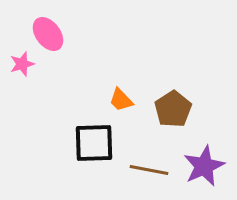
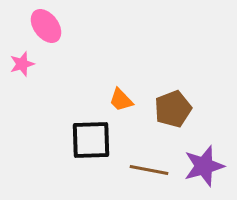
pink ellipse: moved 2 px left, 8 px up
brown pentagon: rotated 12 degrees clockwise
black square: moved 3 px left, 3 px up
purple star: rotated 9 degrees clockwise
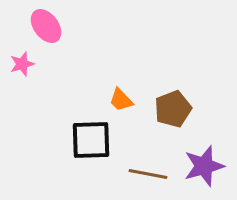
brown line: moved 1 px left, 4 px down
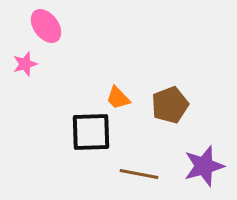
pink star: moved 3 px right
orange trapezoid: moved 3 px left, 2 px up
brown pentagon: moved 3 px left, 4 px up
black square: moved 8 px up
brown line: moved 9 px left
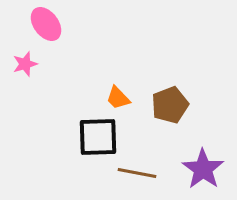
pink ellipse: moved 2 px up
black square: moved 7 px right, 5 px down
purple star: moved 1 px left, 3 px down; rotated 21 degrees counterclockwise
brown line: moved 2 px left, 1 px up
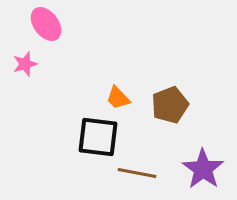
black square: rotated 9 degrees clockwise
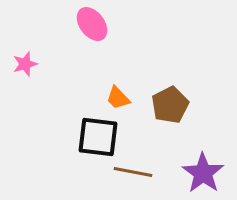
pink ellipse: moved 46 px right
brown pentagon: rotated 6 degrees counterclockwise
purple star: moved 4 px down
brown line: moved 4 px left, 1 px up
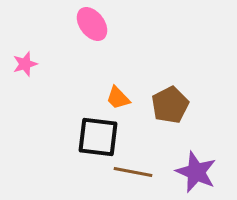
purple star: moved 7 px left, 1 px up; rotated 12 degrees counterclockwise
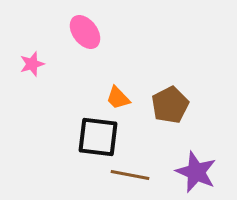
pink ellipse: moved 7 px left, 8 px down
pink star: moved 7 px right
brown line: moved 3 px left, 3 px down
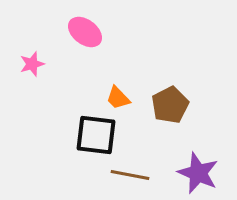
pink ellipse: rotated 16 degrees counterclockwise
black square: moved 2 px left, 2 px up
purple star: moved 2 px right, 1 px down
